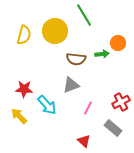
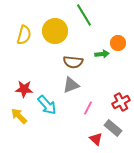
brown semicircle: moved 3 px left, 3 px down
red triangle: moved 12 px right, 2 px up
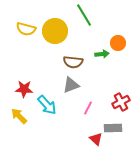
yellow semicircle: moved 2 px right, 6 px up; rotated 90 degrees clockwise
gray rectangle: rotated 42 degrees counterclockwise
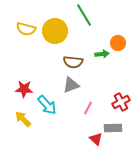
yellow arrow: moved 4 px right, 3 px down
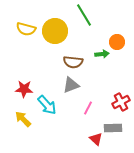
orange circle: moved 1 px left, 1 px up
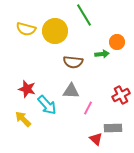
gray triangle: moved 6 px down; rotated 24 degrees clockwise
red star: moved 3 px right; rotated 12 degrees clockwise
red cross: moved 7 px up
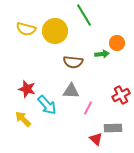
orange circle: moved 1 px down
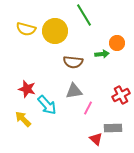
gray triangle: moved 3 px right; rotated 12 degrees counterclockwise
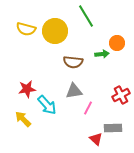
green line: moved 2 px right, 1 px down
red star: rotated 24 degrees counterclockwise
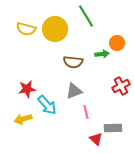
yellow circle: moved 2 px up
gray triangle: rotated 12 degrees counterclockwise
red cross: moved 9 px up
pink line: moved 2 px left, 4 px down; rotated 40 degrees counterclockwise
yellow arrow: rotated 60 degrees counterclockwise
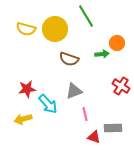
brown semicircle: moved 4 px left, 3 px up; rotated 12 degrees clockwise
red cross: rotated 30 degrees counterclockwise
cyan arrow: moved 1 px right, 1 px up
pink line: moved 1 px left, 2 px down
red triangle: moved 2 px left, 2 px up; rotated 24 degrees counterclockwise
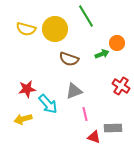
green arrow: rotated 16 degrees counterclockwise
